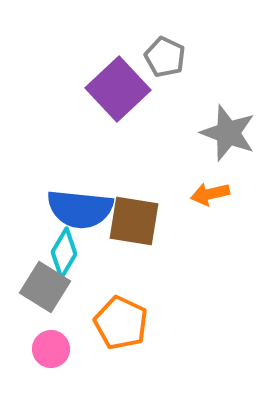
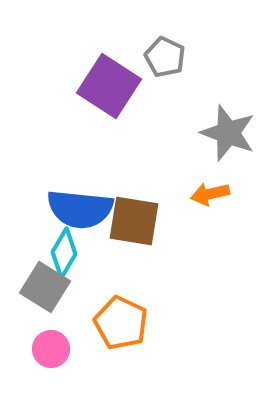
purple square: moved 9 px left, 3 px up; rotated 14 degrees counterclockwise
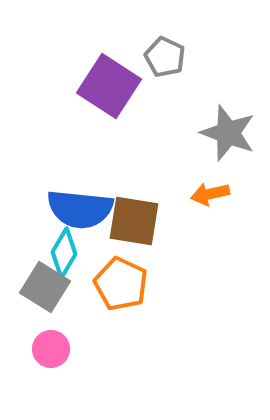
orange pentagon: moved 39 px up
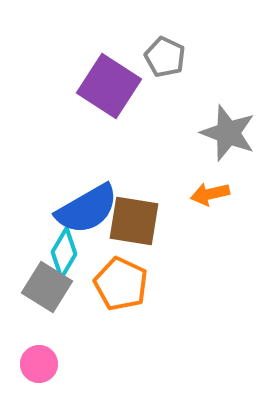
blue semicircle: moved 7 px right; rotated 36 degrees counterclockwise
gray square: moved 2 px right
pink circle: moved 12 px left, 15 px down
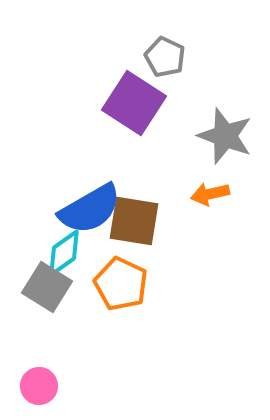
purple square: moved 25 px right, 17 px down
gray star: moved 3 px left, 3 px down
blue semicircle: moved 3 px right
cyan diamond: rotated 24 degrees clockwise
pink circle: moved 22 px down
